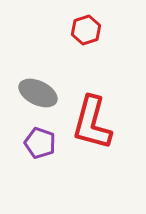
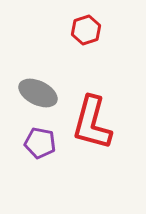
purple pentagon: rotated 8 degrees counterclockwise
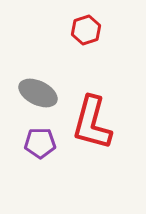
purple pentagon: rotated 12 degrees counterclockwise
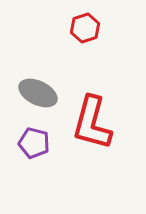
red hexagon: moved 1 px left, 2 px up
purple pentagon: moved 6 px left; rotated 16 degrees clockwise
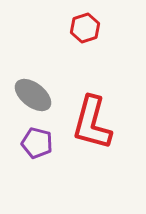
gray ellipse: moved 5 px left, 2 px down; rotated 12 degrees clockwise
purple pentagon: moved 3 px right
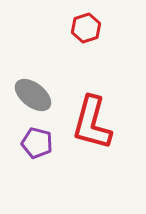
red hexagon: moved 1 px right
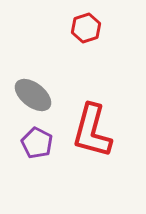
red L-shape: moved 8 px down
purple pentagon: rotated 12 degrees clockwise
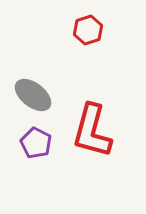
red hexagon: moved 2 px right, 2 px down
purple pentagon: moved 1 px left
